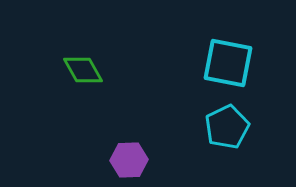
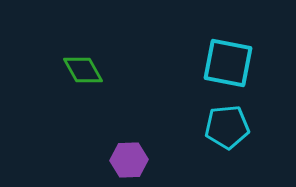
cyan pentagon: rotated 21 degrees clockwise
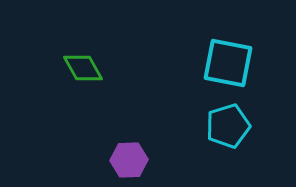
green diamond: moved 2 px up
cyan pentagon: moved 1 px right, 1 px up; rotated 12 degrees counterclockwise
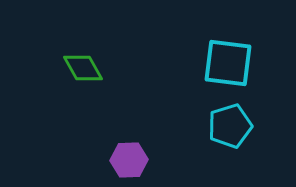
cyan square: rotated 4 degrees counterclockwise
cyan pentagon: moved 2 px right
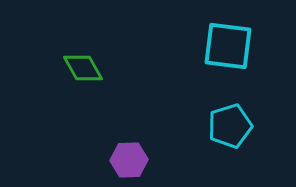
cyan square: moved 17 px up
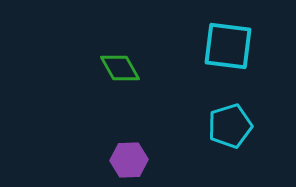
green diamond: moved 37 px right
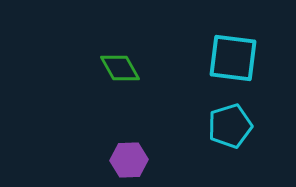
cyan square: moved 5 px right, 12 px down
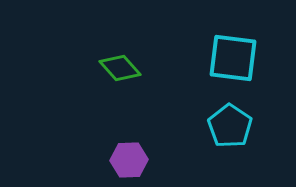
green diamond: rotated 12 degrees counterclockwise
cyan pentagon: rotated 21 degrees counterclockwise
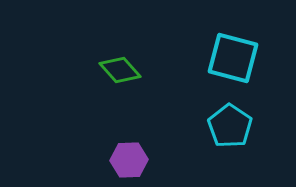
cyan square: rotated 8 degrees clockwise
green diamond: moved 2 px down
